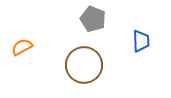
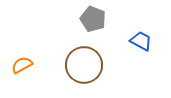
blue trapezoid: rotated 60 degrees counterclockwise
orange semicircle: moved 18 px down
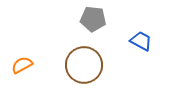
gray pentagon: rotated 15 degrees counterclockwise
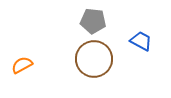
gray pentagon: moved 2 px down
brown circle: moved 10 px right, 6 px up
